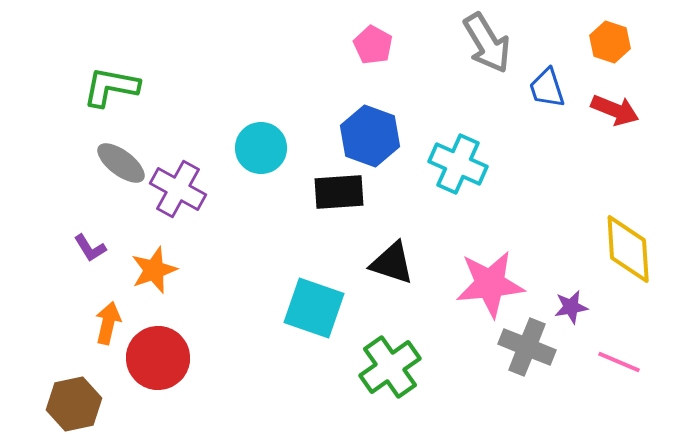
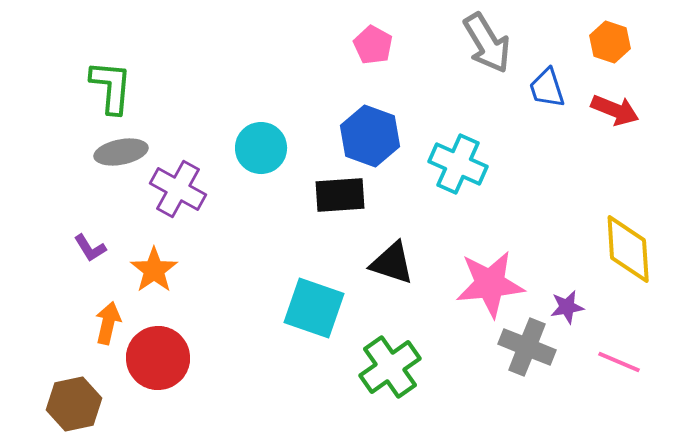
green L-shape: rotated 84 degrees clockwise
gray ellipse: moved 11 px up; rotated 48 degrees counterclockwise
black rectangle: moved 1 px right, 3 px down
orange star: rotated 15 degrees counterclockwise
purple star: moved 4 px left
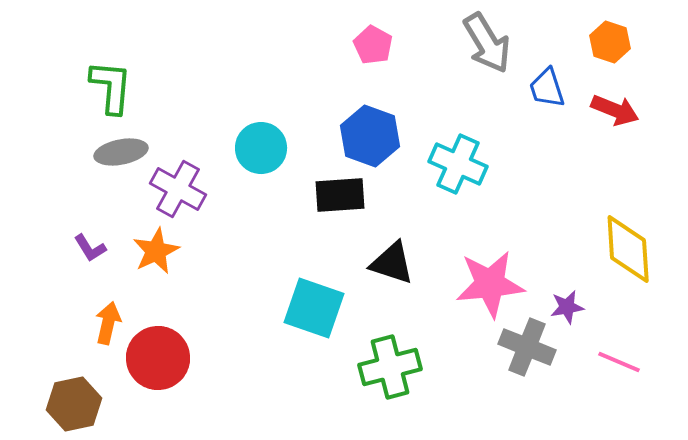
orange star: moved 2 px right, 19 px up; rotated 9 degrees clockwise
green cross: rotated 20 degrees clockwise
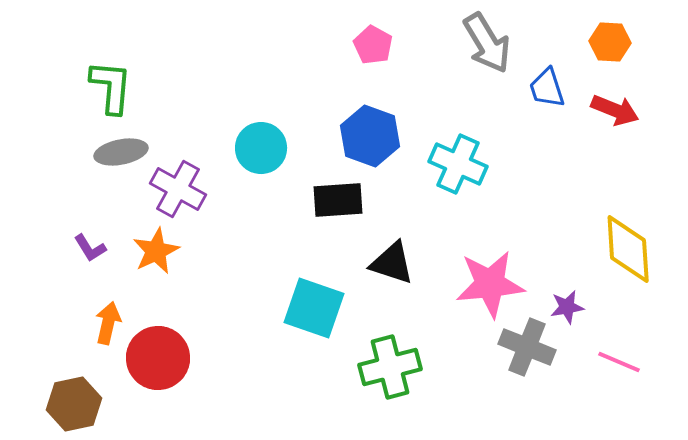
orange hexagon: rotated 15 degrees counterclockwise
black rectangle: moved 2 px left, 5 px down
